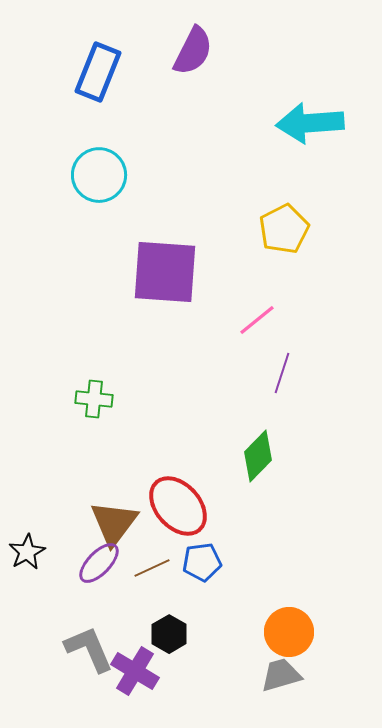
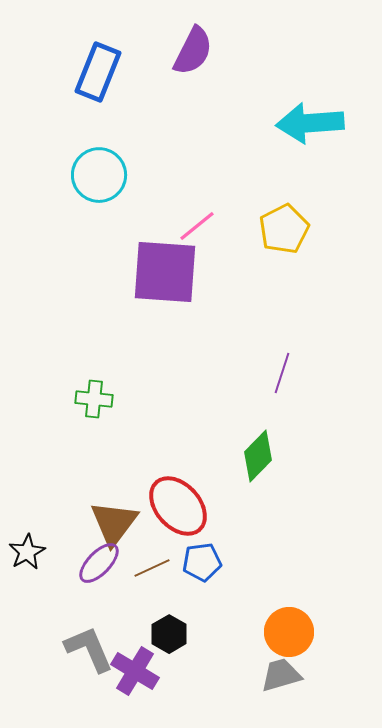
pink line: moved 60 px left, 94 px up
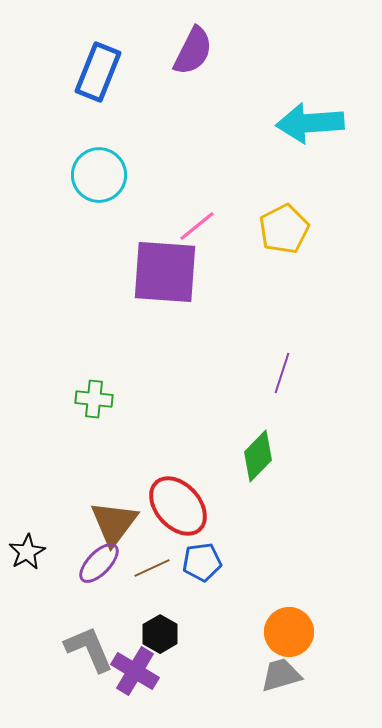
black hexagon: moved 9 px left
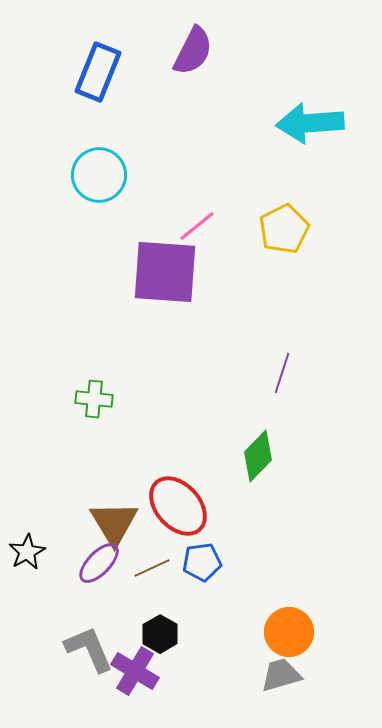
brown triangle: rotated 8 degrees counterclockwise
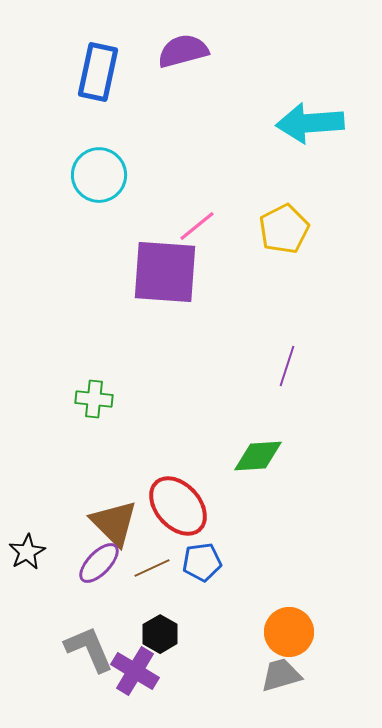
purple semicircle: moved 10 px left; rotated 132 degrees counterclockwise
blue rectangle: rotated 10 degrees counterclockwise
purple line: moved 5 px right, 7 px up
green diamond: rotated 42 degrees clockwise
brown triangle: rotated 14 degrees counterclockwise
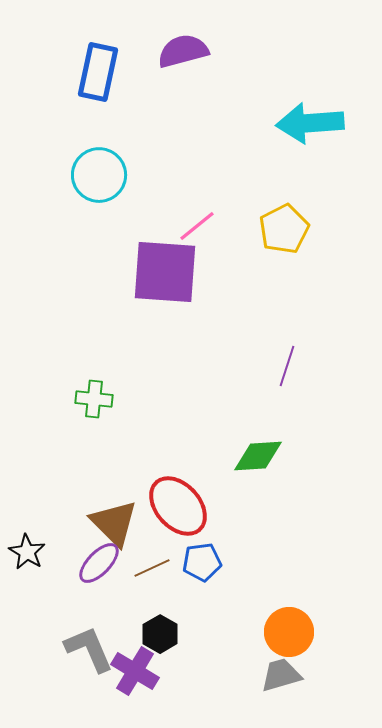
black star: rotated 12 degrees counterclockwise
